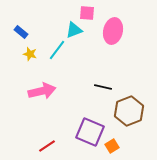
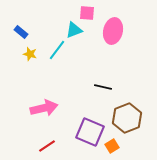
pink arrow: moved 2 px right, 17 px down
brown hexagon: moved 2 px left, 7 px down
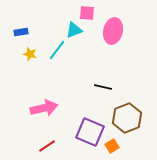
blue rectangle: rotated 48 degrees counterclockwise
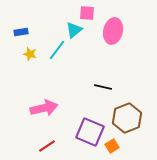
cyan triangle: rotated 18 degrees counterclockwise
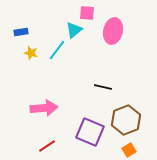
yellow star: moved 1 px right, 1 px up
pink arrow: rotated 8 degrees clockwise
brown hexagon: moved 1 px left, 2 px down
orange square: moved 17 px right, 4 px down
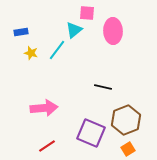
pink ellipse: rotated 15 degrees counterclockwise
purple square: moved 1 px right, 1 px down
orange square: moved 1 px left, 1 px up
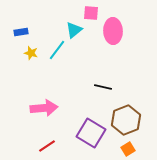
pink square: moved 4 px right
purple square: rotated 8 degrees clockwise
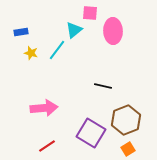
pink square: moved 1 px left
black line: moved 1 px up
